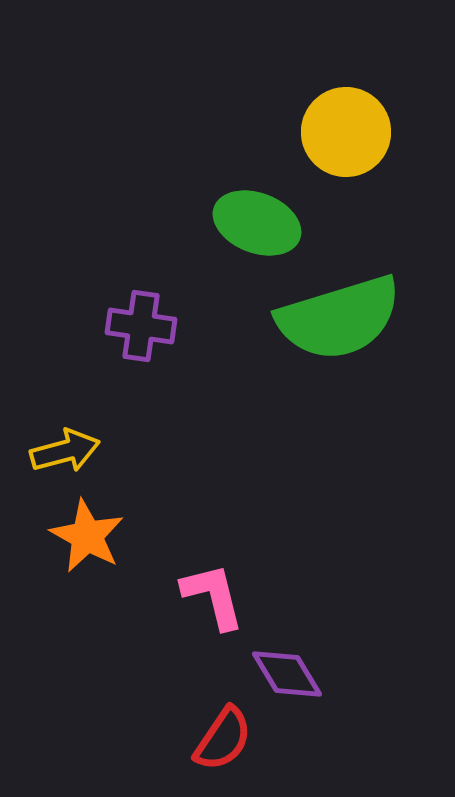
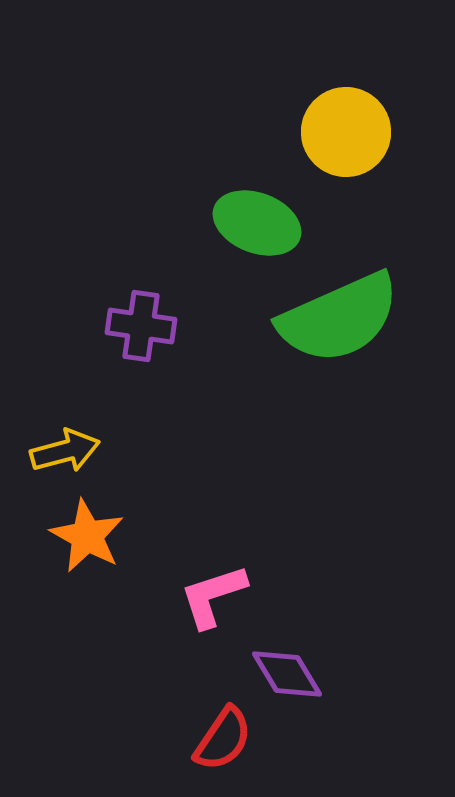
green semicircle: rotated 7 degrees counterclockwise
pink L-shape: rotated 94 degrees counterclockwise
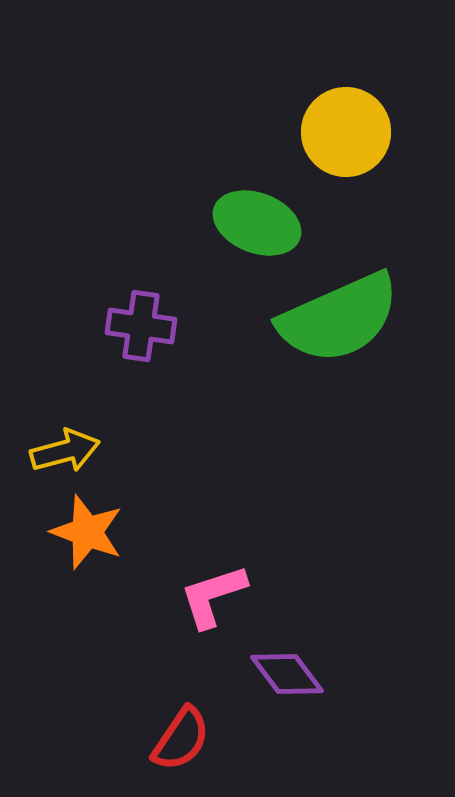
orange star: moved 4 px up; rotated 8 degrees counterclockwise
purple diamond: rotated 6 degrees counterclockwise
red semicircle: moved 42 px left
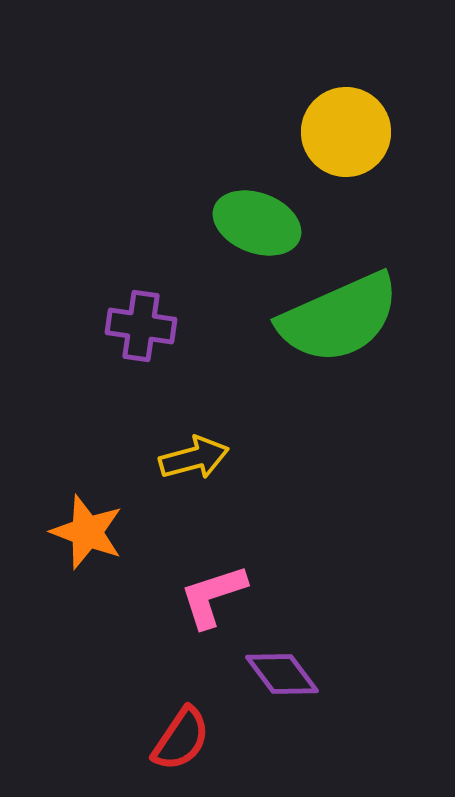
yellow arrow: moved 129 px right, 7 px down
purple diamond: moved 5 px left
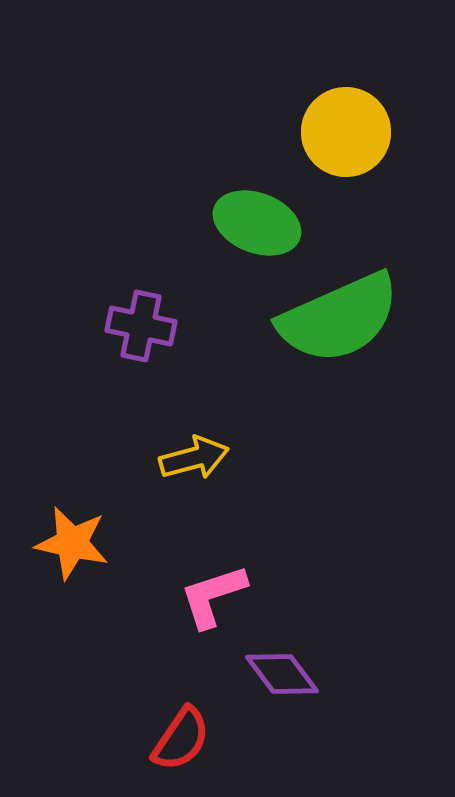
purple cross: rotated 4 degrees clockwise
orange star: moved 15 px left, 11 px down; rotated 8 degrees counterclockwise
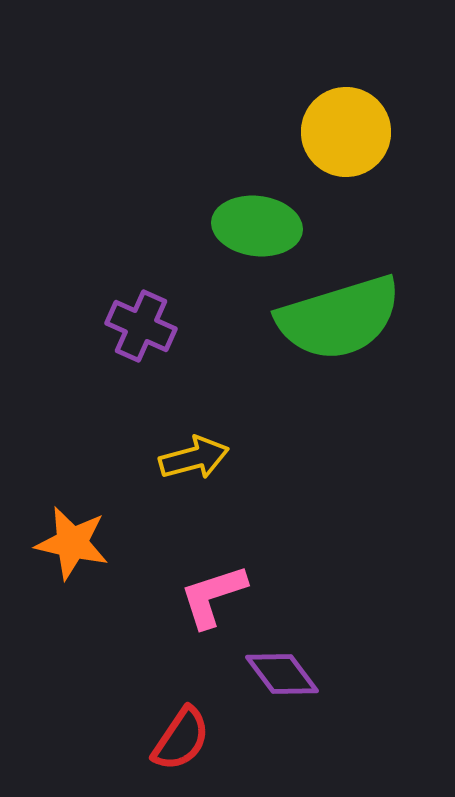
green ellipse: moved 3 px down; rotated 14 degrees counterclockwise
green semicircle: rotated 7 degrees clockwise
purple cross: rotated 12 degrees clockwise
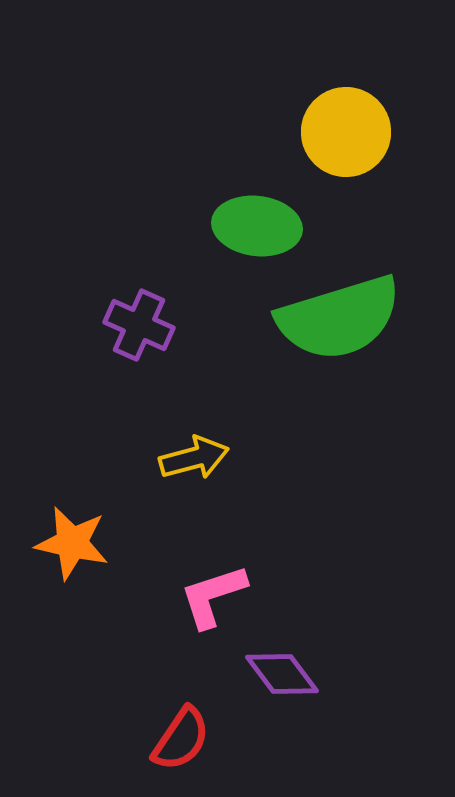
purple cross: moved 2 px left, 1 px up
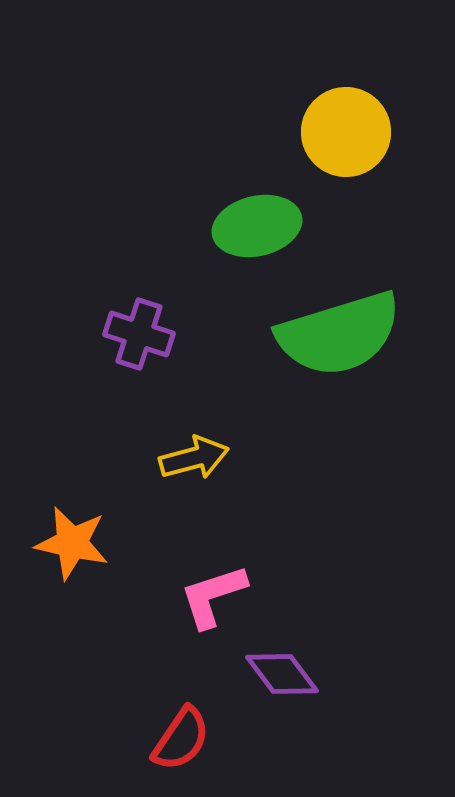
green ellipse: rotated 20 degrees counterclockwise
green semicircle: moved 16 px down
purple cross: moved 9 px down; rotated 6 degrees counterclockwise
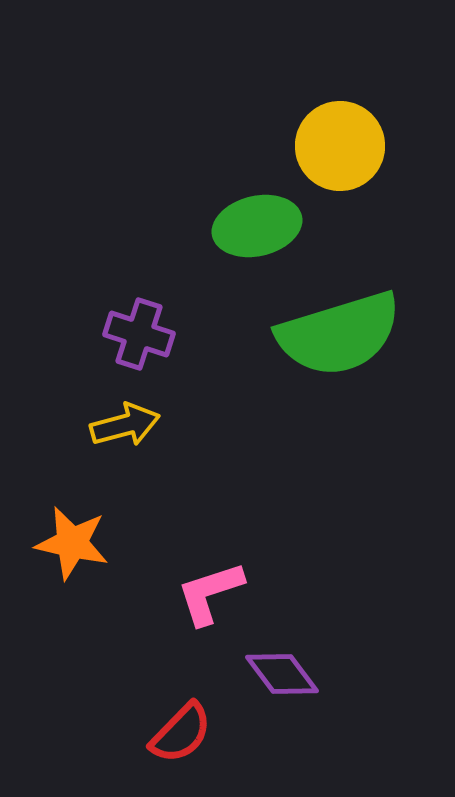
yellow circle: moved 6 px left, 14 px down
yellow arrow: moved 69 px left, 33 px up
pink L-shape: moved 3 px left, 3 px up
red semicircle: moved 6 px up; rotated 10 degrees clockwise
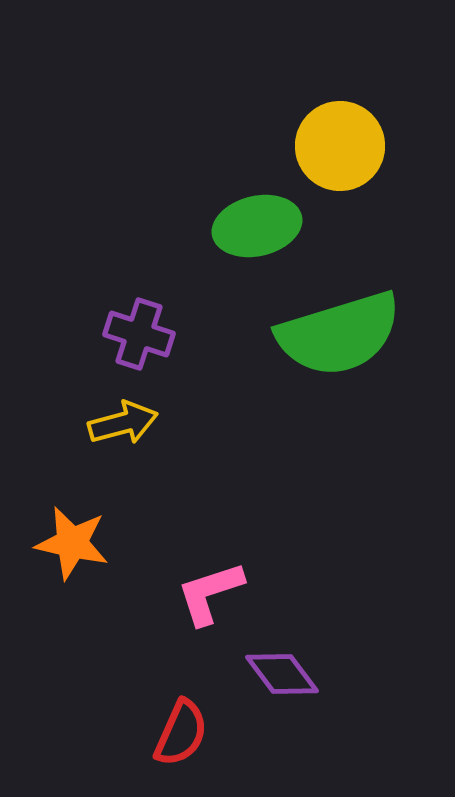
yellow arrow: moved 2 px left, 2 px up
red semicircle: rotated 20 degrees counterclockwise
